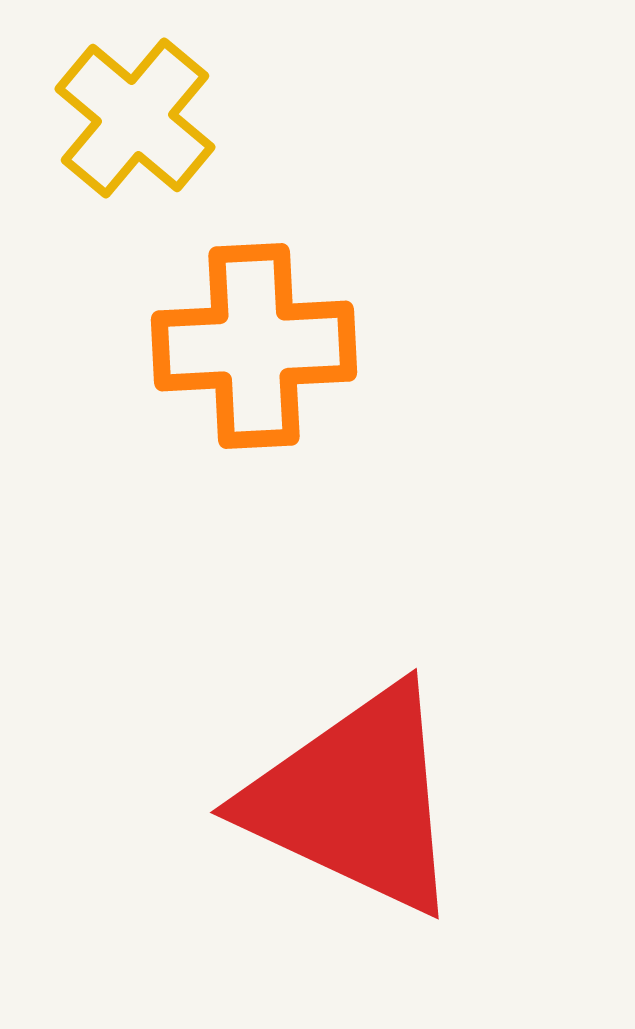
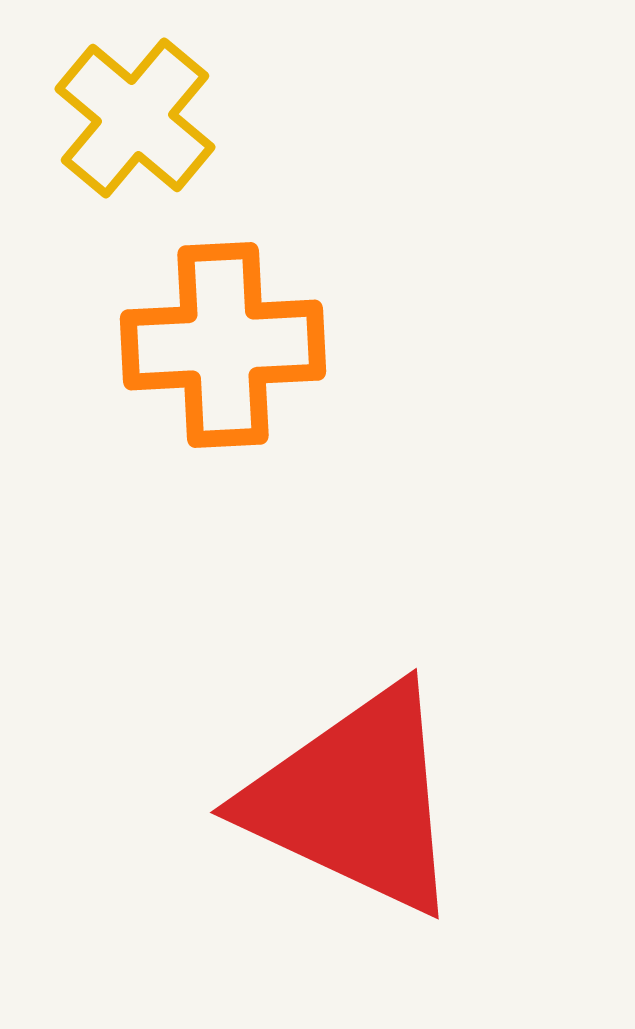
orange cross: moved 31 px left, 1 px up
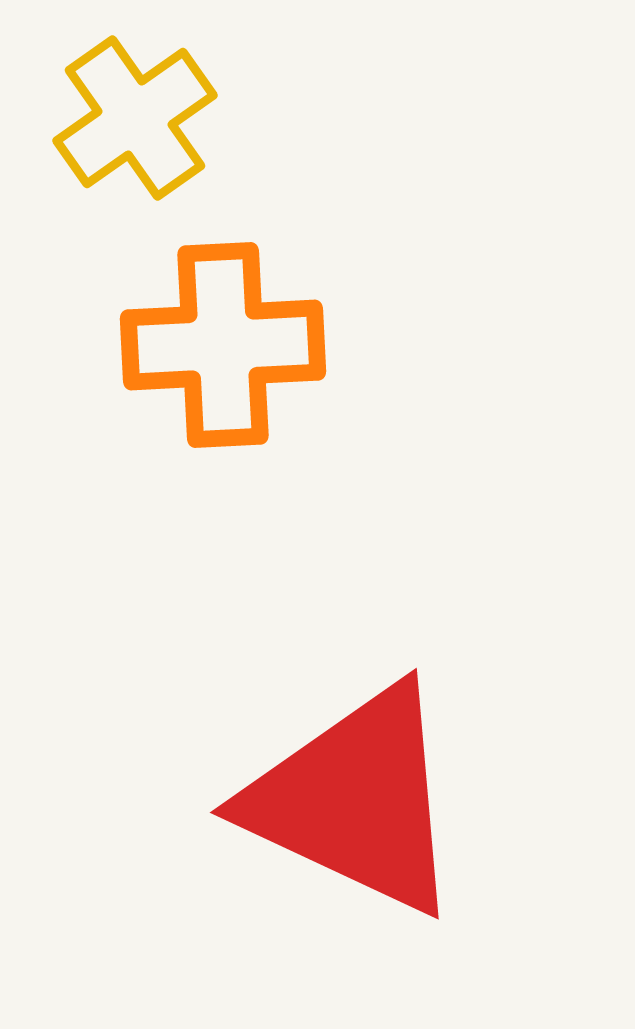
yellow cross: rotated 15 degrees clockwise
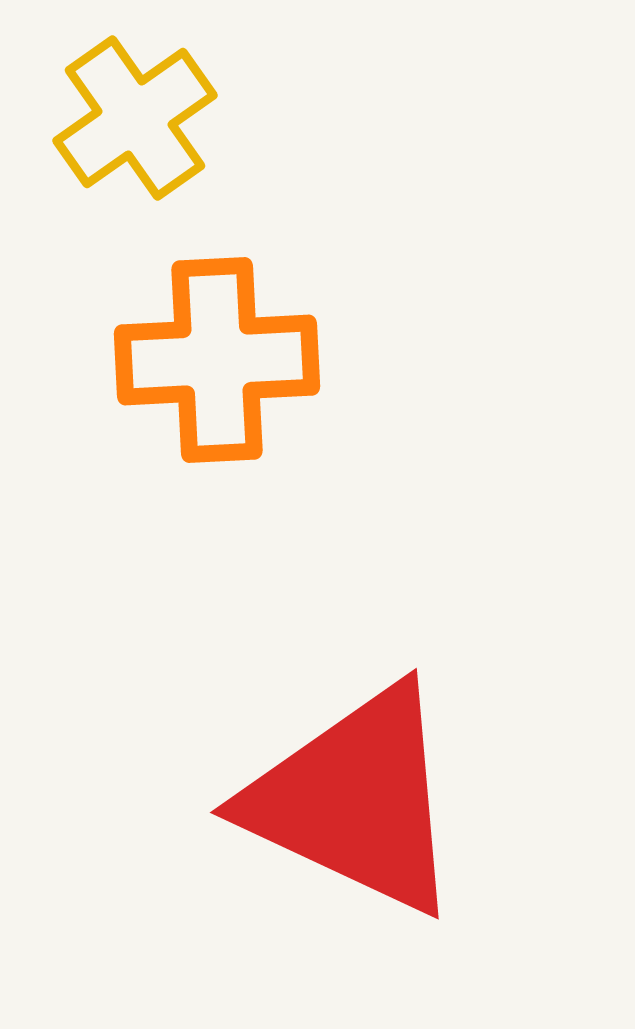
orange cross: moved 6 px left, 15 px down
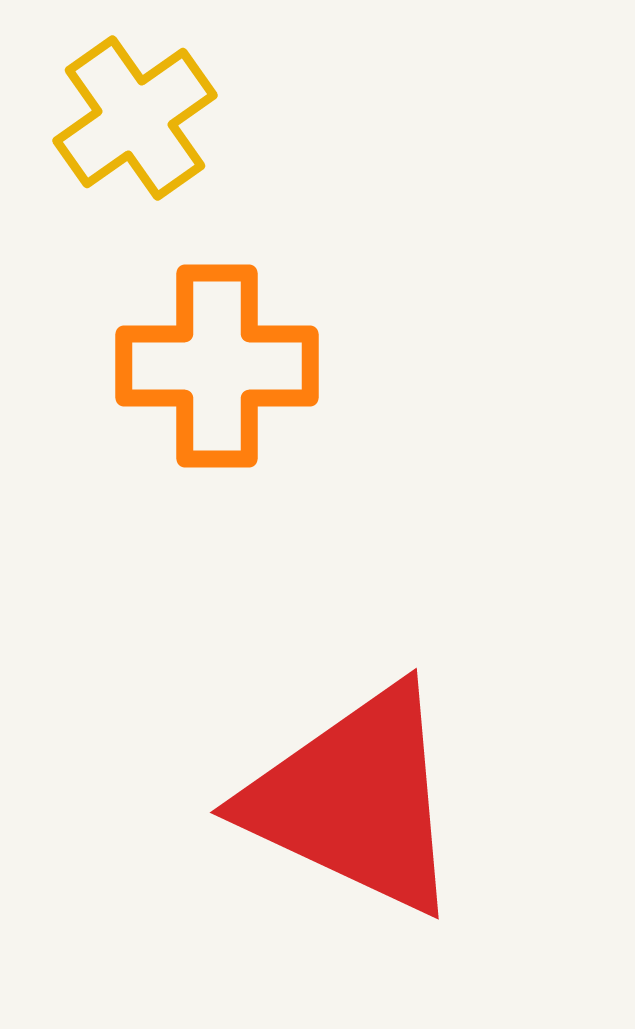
orange cross: moved 6 px down; rotated 3 degrees clockwise
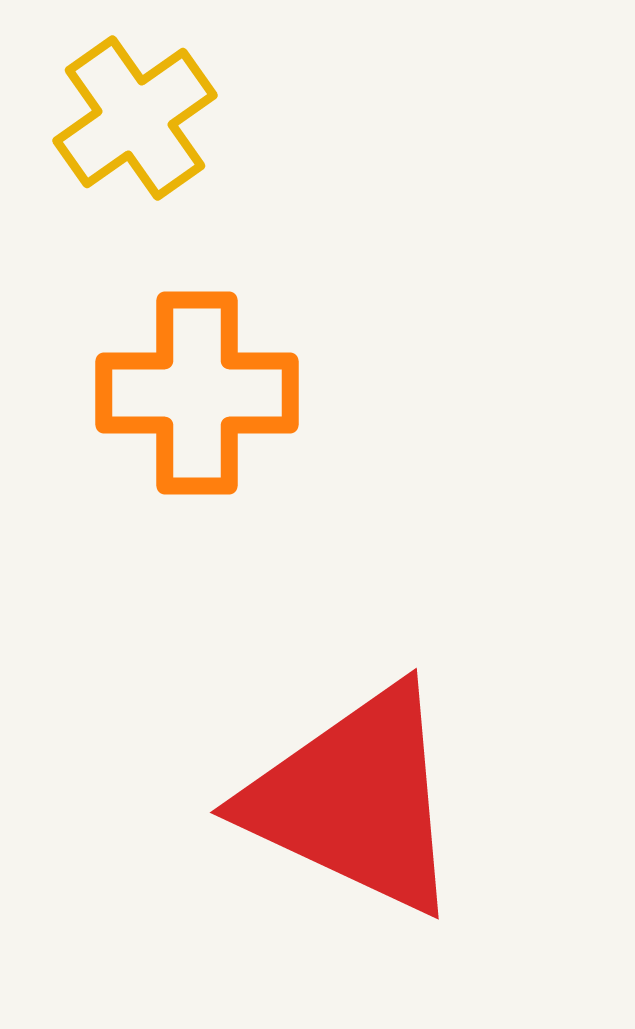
orange cross: moved 20 px left, 27 px down
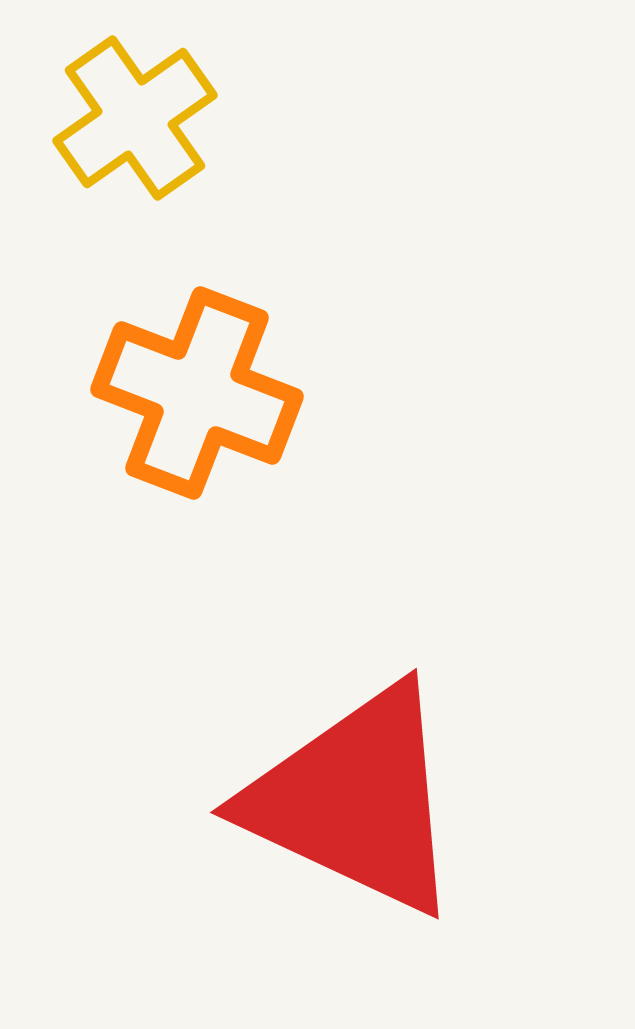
orange cross: rotated 21 degrees clockwise
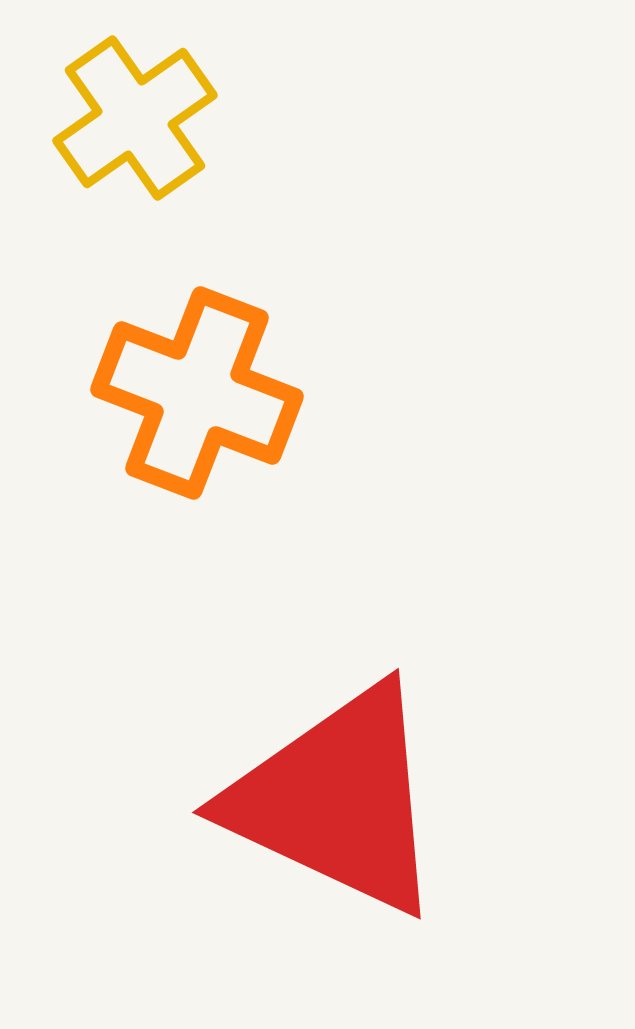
red triangle: moved 18 px left
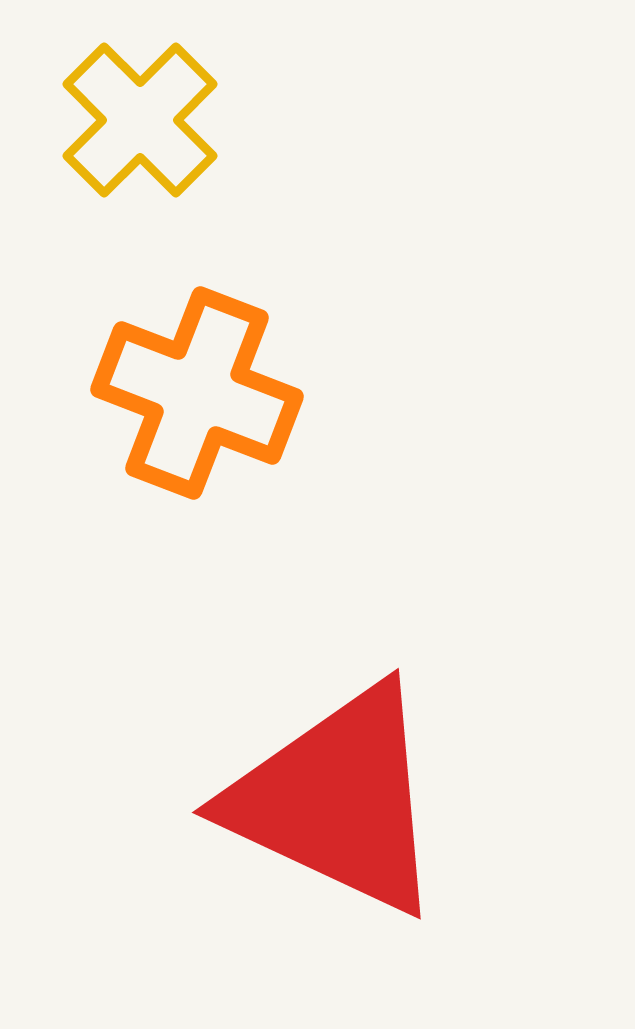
yellow cross: moved 5 px right, 2 px down; rotated 10 degrees counterclockwise
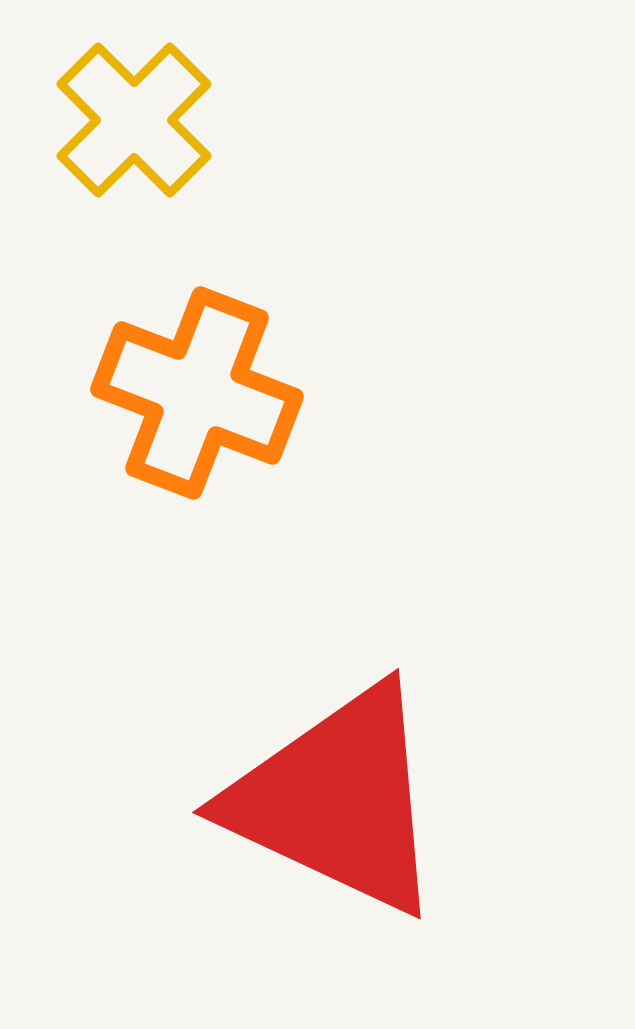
yellow cross: moved 6 px left
